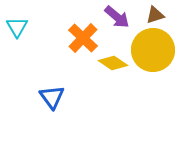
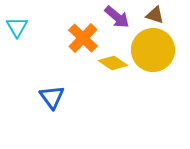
brown triangle: rotated 36 degrees clockwise
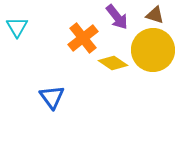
purple arrow: rotated 12 degrees clockwise
orange cross: rotated 8 degrees clockwise
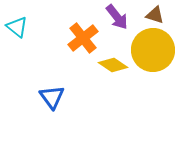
cyan triangle: rotated 20 degrees counterclockwise
yellow diamond: moved 2 px down
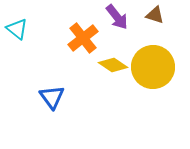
cyan triangle: moved 2 px down
yellow circle: moved 17 px down
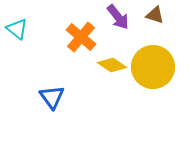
purple arrow: moved 1 px right
orange cross: moved 2 px left, 1 px up; rotated 12 degrees counterclockwise
yellow diamond: moved 1 px left
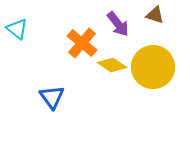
purple arrow: moved 7 px down
orange cross: moved 1 px right, 6 px down
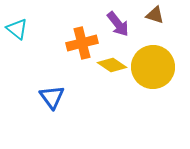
orange cross: rotated 36 degrees clockwise
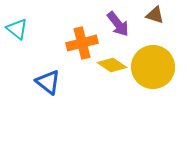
blue triangle: moved 4 px left, 15 px up; rotated 16 degrees counterclockwise
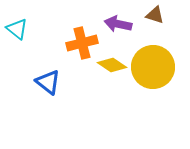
purple arrow: rotated 140 degrees clockwise
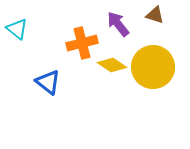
purple arrow: rotated 40 degrees clockwise
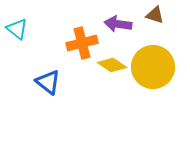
purple arrow: rotated 44 degrees counterclockwise
